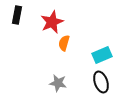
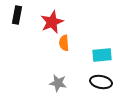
orange semicircle: rotated 21 degrees counterclockwise
cyan rectangle: rotated 18 degrees clockwise
black ellipse: rotated 60 degrees counterclockwise
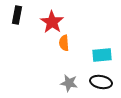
red star: rotated 15 degrees counterclockwise
gray star: moved 11 px right
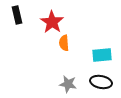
black rectangle: rotated 24 degrees counterclockwise
gray star: moved 1 px left, 1 px down
